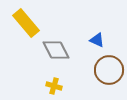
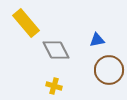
blue triangle: rotated 35 degrees counterclockwise
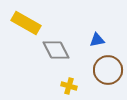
yellow rectangle: rotated 20 degrees counterclockwise
brown circle: moved 1 px left
yellow cross: moved 15 px right
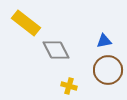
yellow rectangle: rotated 8 degrees clockwise
blue triangle: moved 7 px right, 1 px down
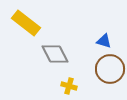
blue triangle: rotated 28 degrees clockwise
gray diamond: moved 1 px left, 4 px down
brown circle: moved 2 px right, 1 px up
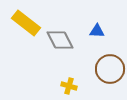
blue triangle: moved 7 px left, 10 px up; rotated 14 degrees counterclockwise
gray diamond: moved 5 px right, 14 px up
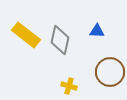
yellow rectangle: moved 12 px down
gray diamond: rotated 40 degrees clockwise
brown circle: moved 3 px down
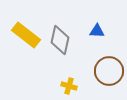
brown circle: moved 1 px left, 1 px up
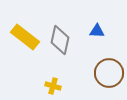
yellow rectangle: moved 1 px left, 2 px down
brown circle: moved 2 px down
yellow cross: moved 16 px left
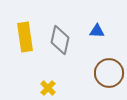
yellow rectangle: rotated 44 degrees clockwise
yellow cross: moved 5 px left, 2 px down; rotated 28 degrees clockwise
